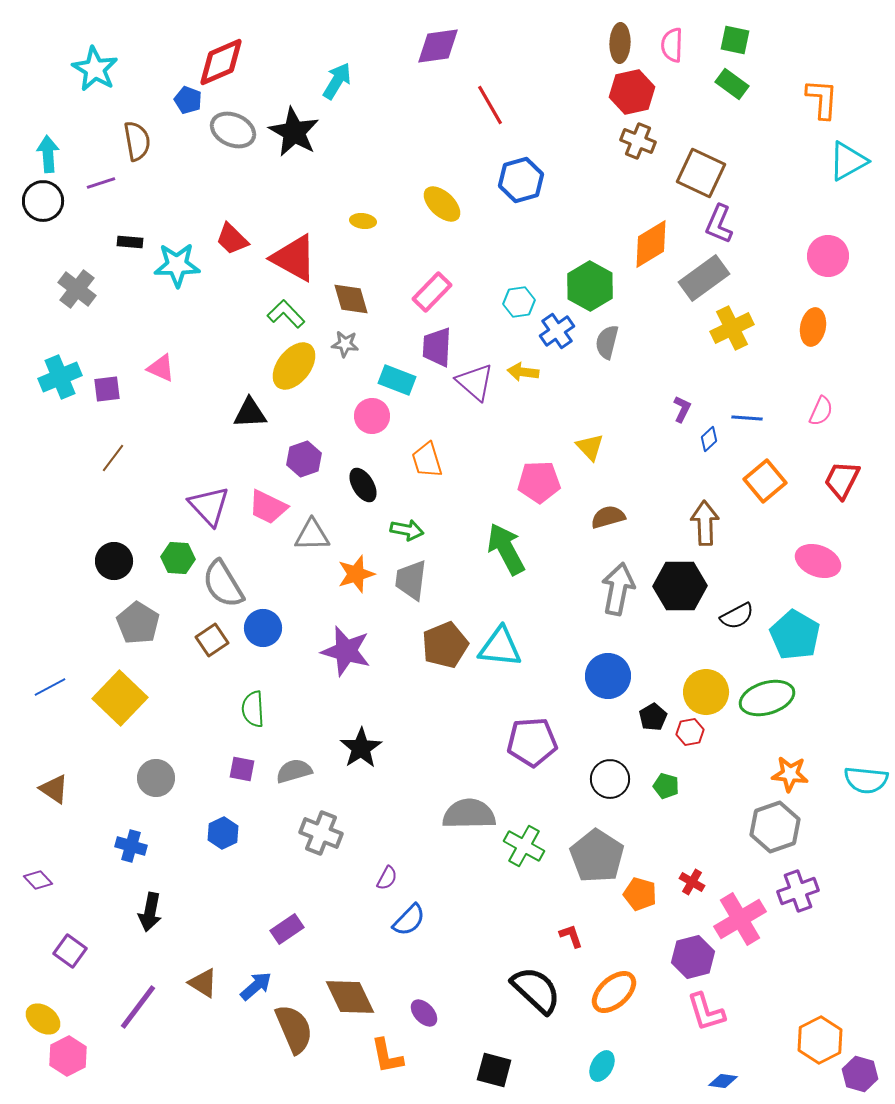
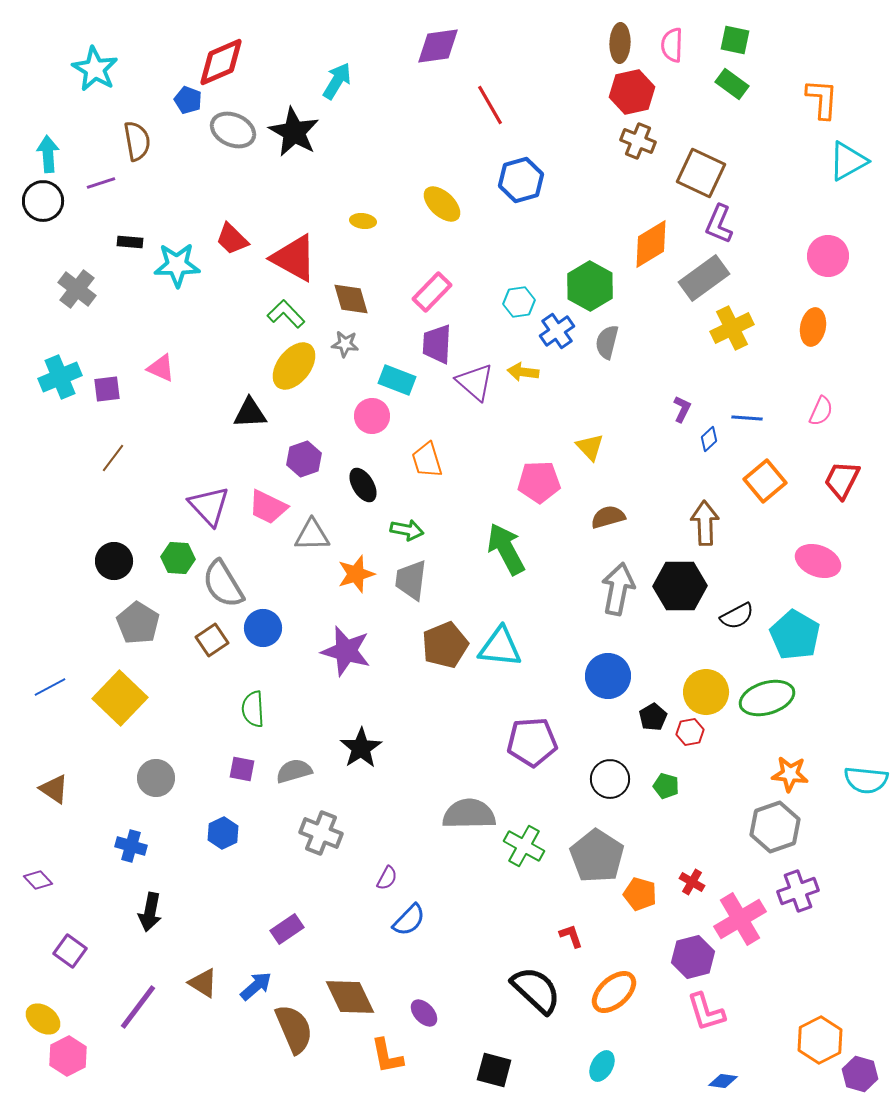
purple trapezoid at (437, 347): moved 3 px up
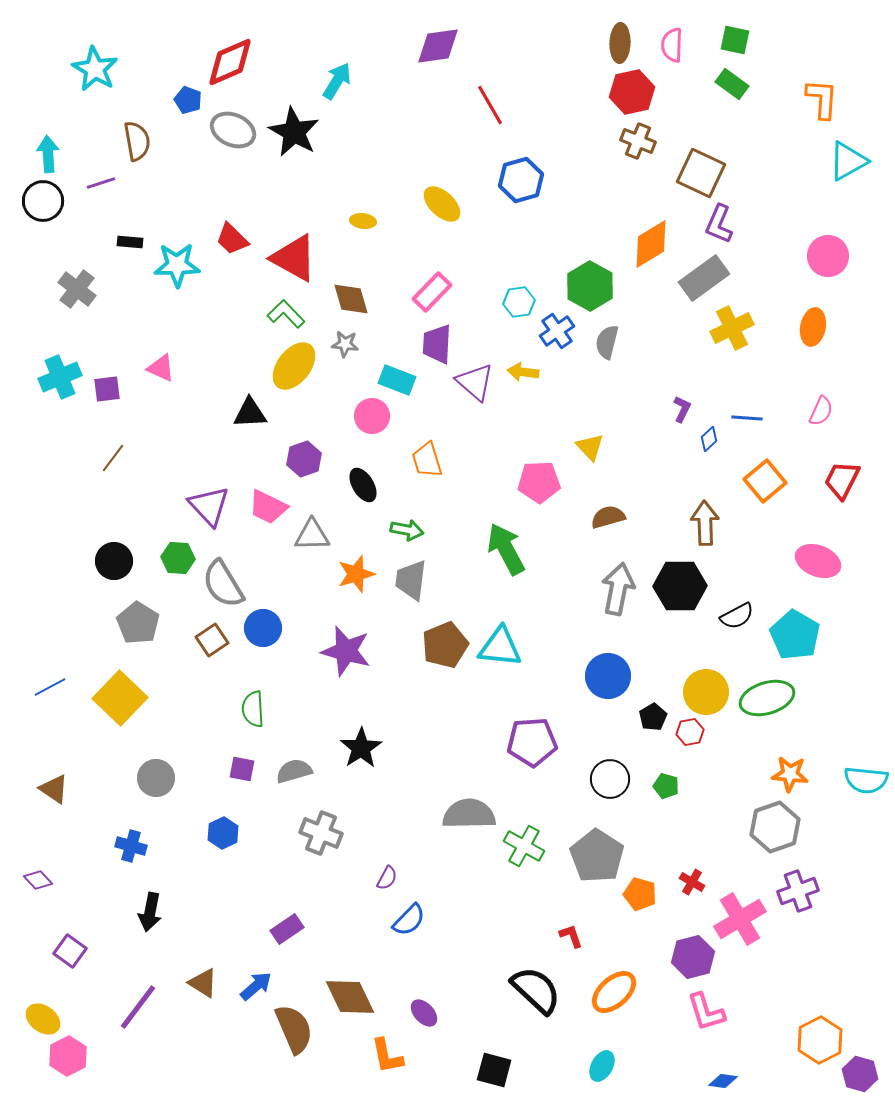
red diamond at (221, 62): moved 9 px right
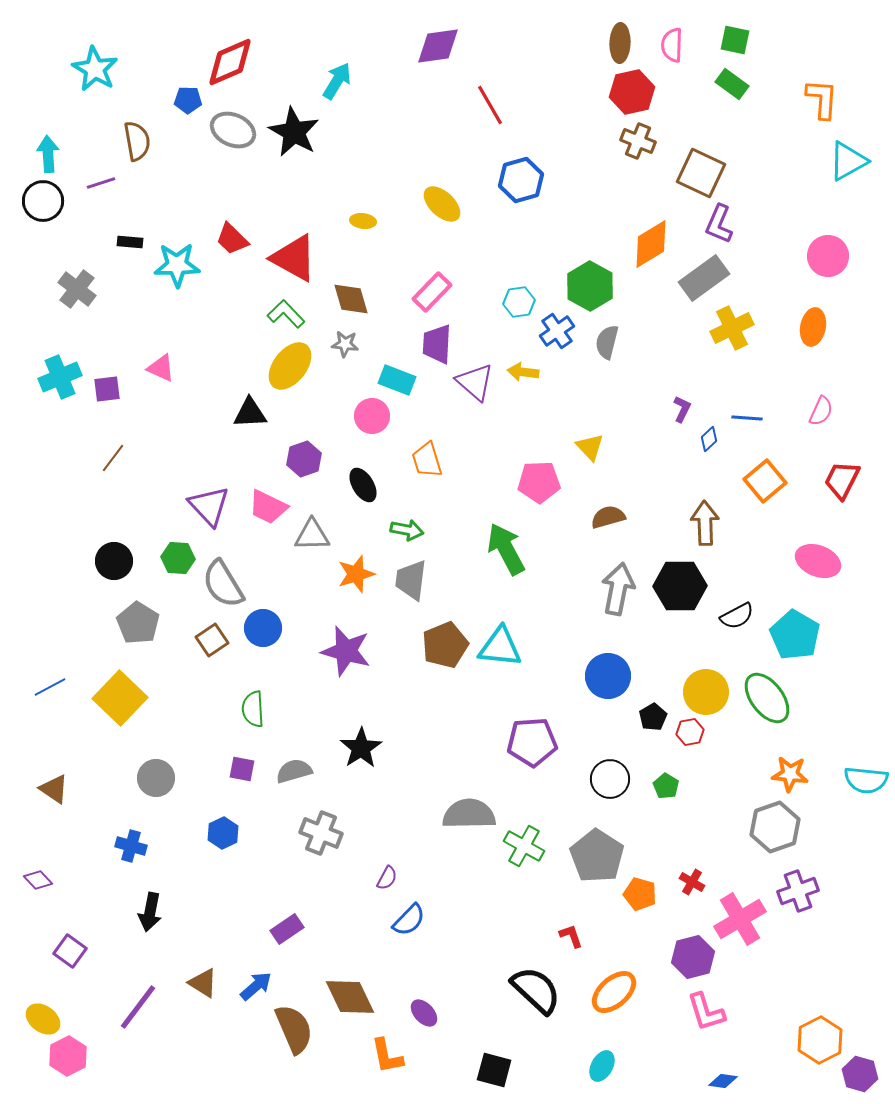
blue pentagon at (188, 100): rotated 20 degrees counterclockwise
yellow ellipse at (294, 366): moved 4 px left
green ellipse at (767, 698): rotated 70 degrees clockwise
green pentagon at (666, 786): rotated 15 degrees clockwise
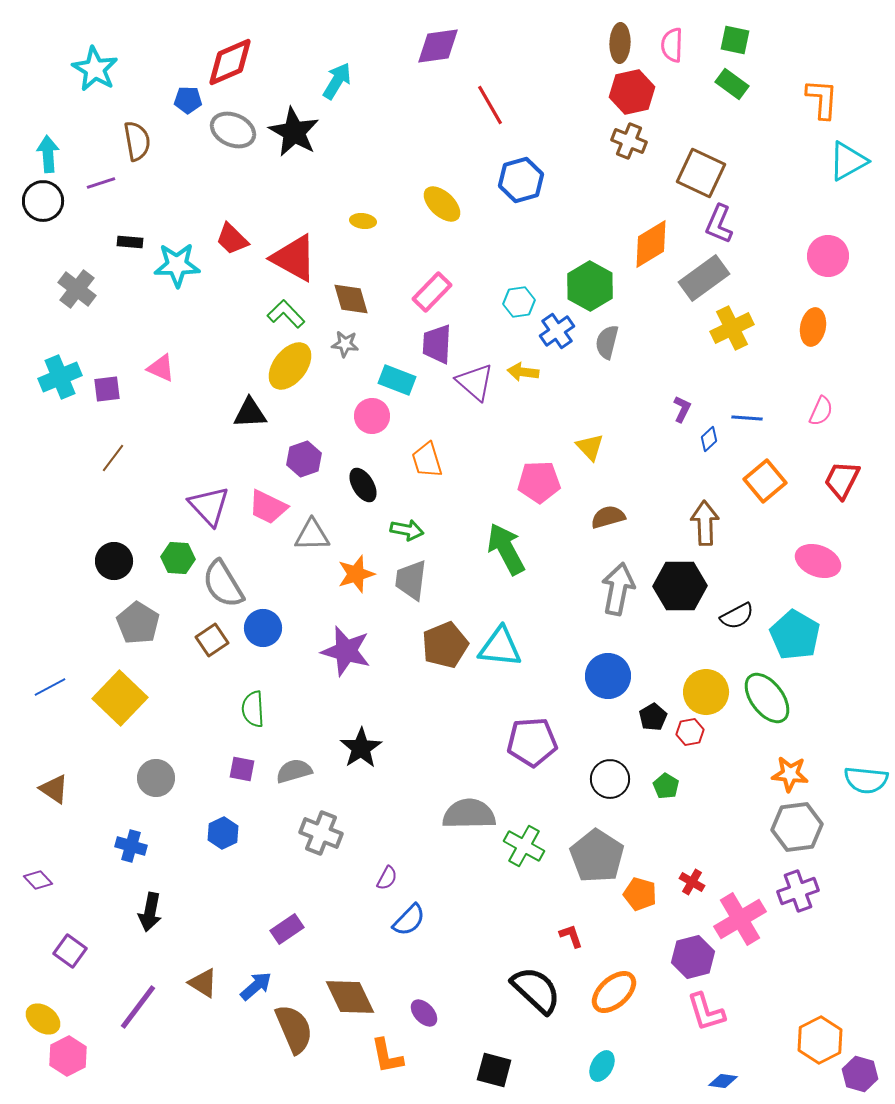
brown cross at (638, 141): moved 9 px left
gray hexagon at (775, 827): moved 22 px right; rotated 12 degrees clockwise
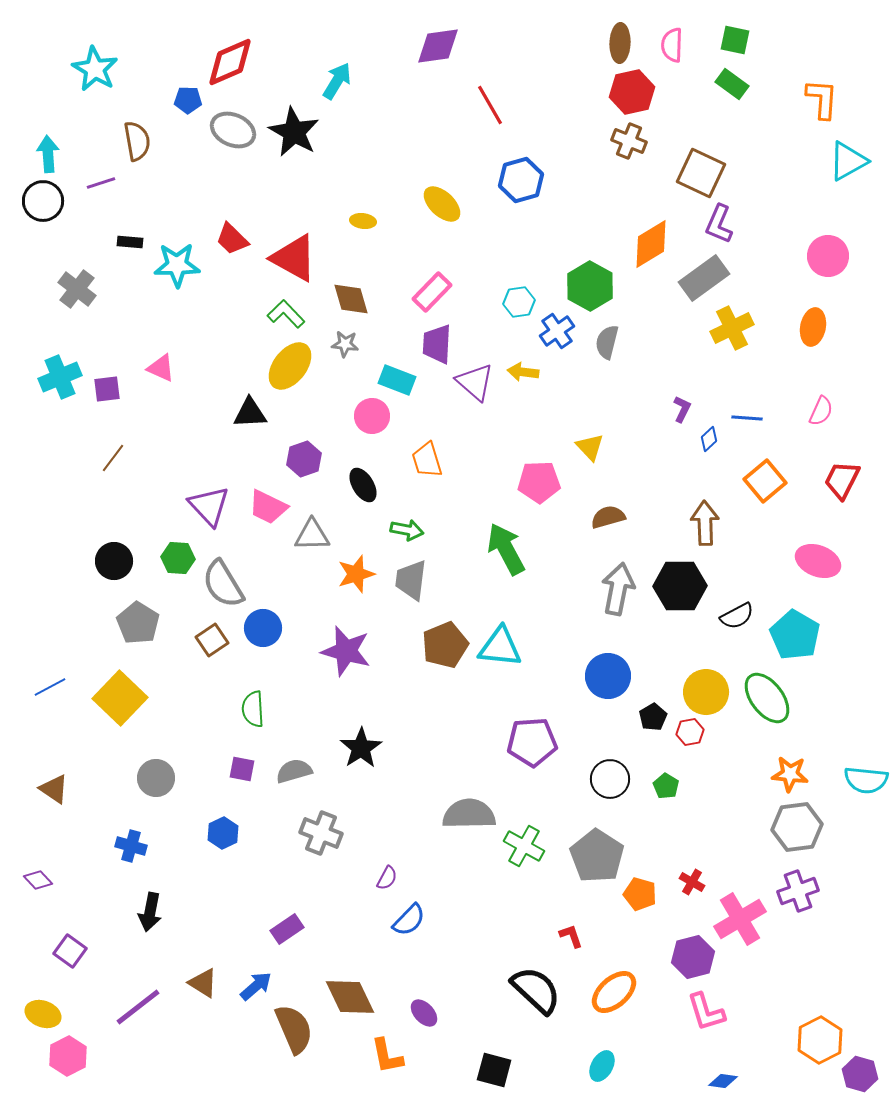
purple line at (138, 1007): rotated 15 degrees clockwise
yellow ellipse at (43, 1019): moved 5 px up; rotated 16 degrees counterclockwise
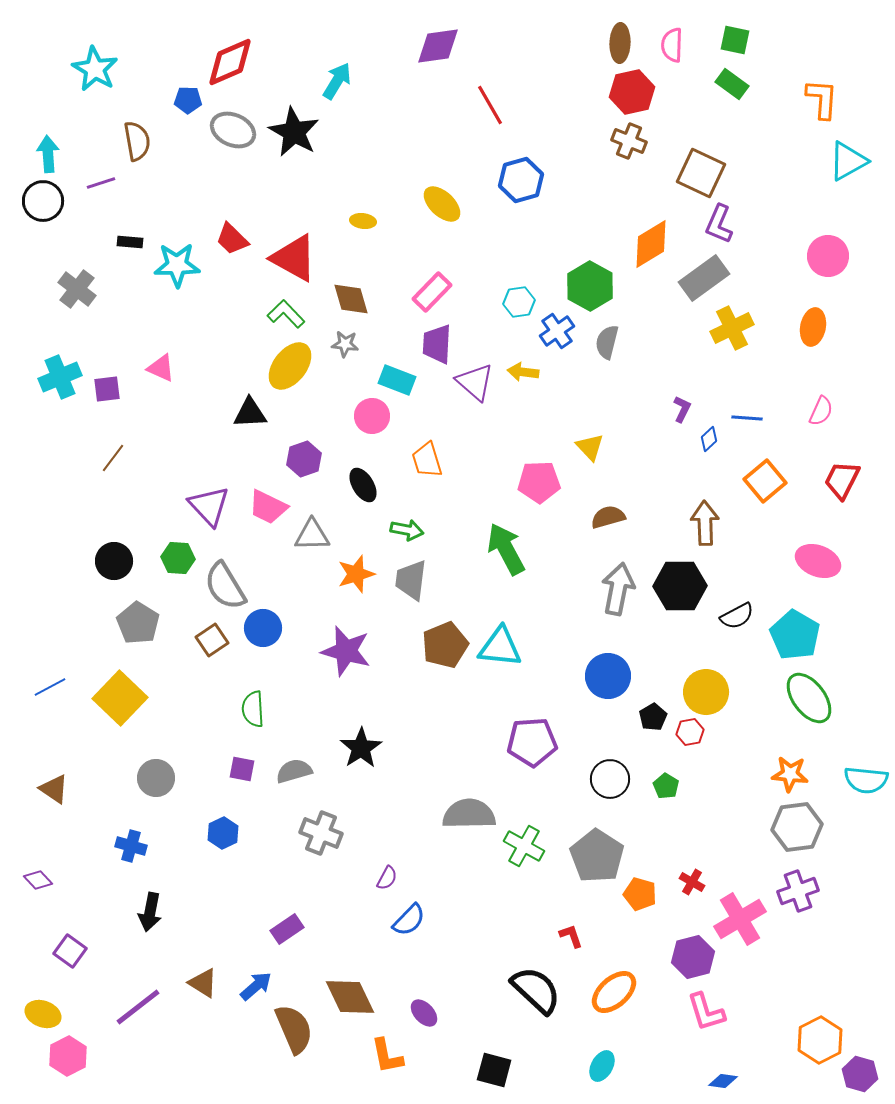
gray semicircle at (223, 584): moved 2 px right, 2 px down
green ellipse at (767, 698): moved 42 px right
